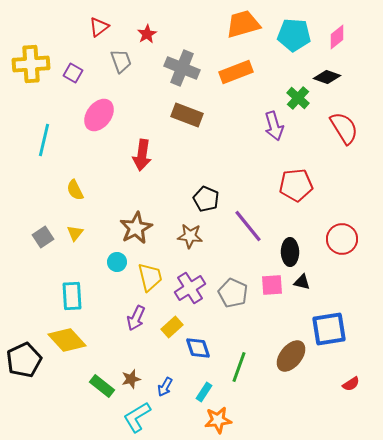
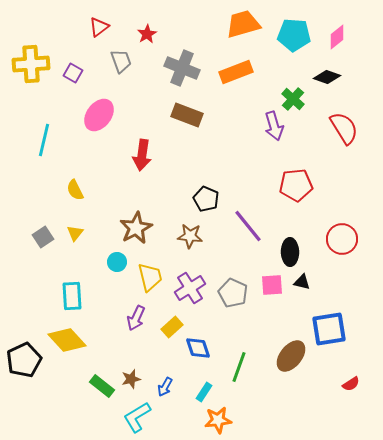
green cross at (298, 98): moved 5 px left, 1 px down
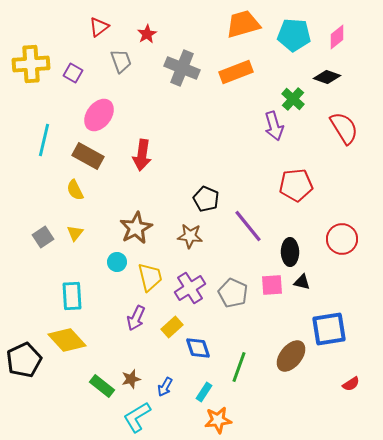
brown rectangle at (187, 115): moved 99 px left, 41 px down; rotated 8 degrees clockwise
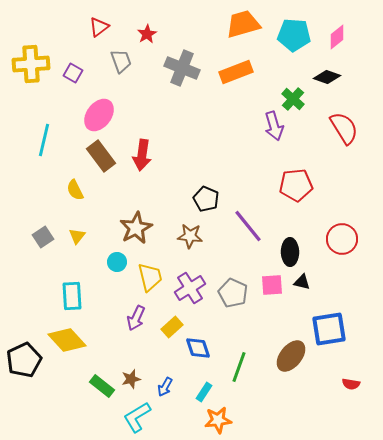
brown rectangle at (88, 156): moved 13 px right; rotated 24 degrees clockwise
yellow triangle at (75, 233): moved 2 px right, 3 px down
red semicircle at (351, 384): rotated 42 degrees clockwise
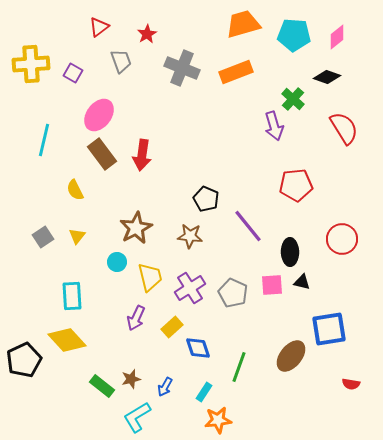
brown rectangle at (101, 156): moved 1 px right, 2 px up
